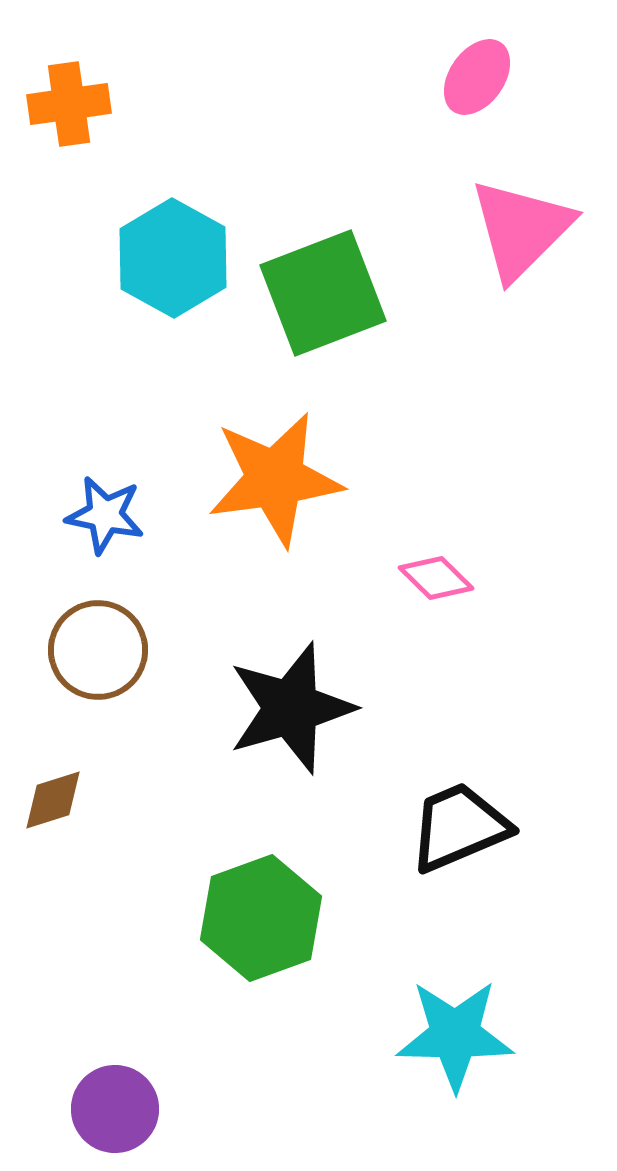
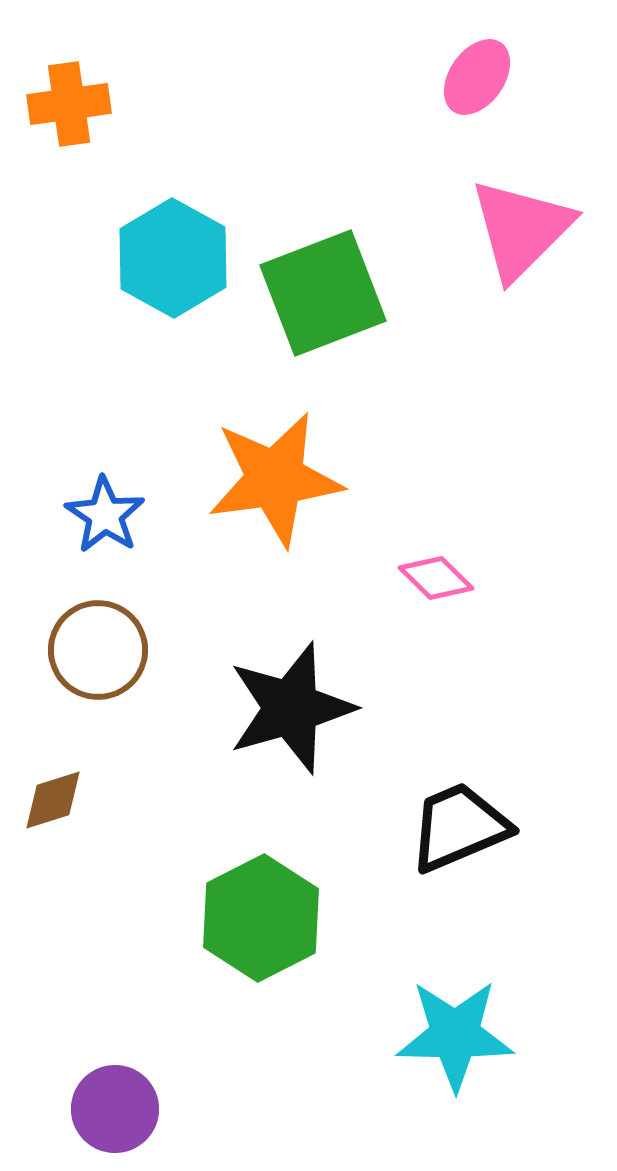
blue star: rotated 22 degrees clockwise
green hexagon: rotated 7 degrees counterclockwise
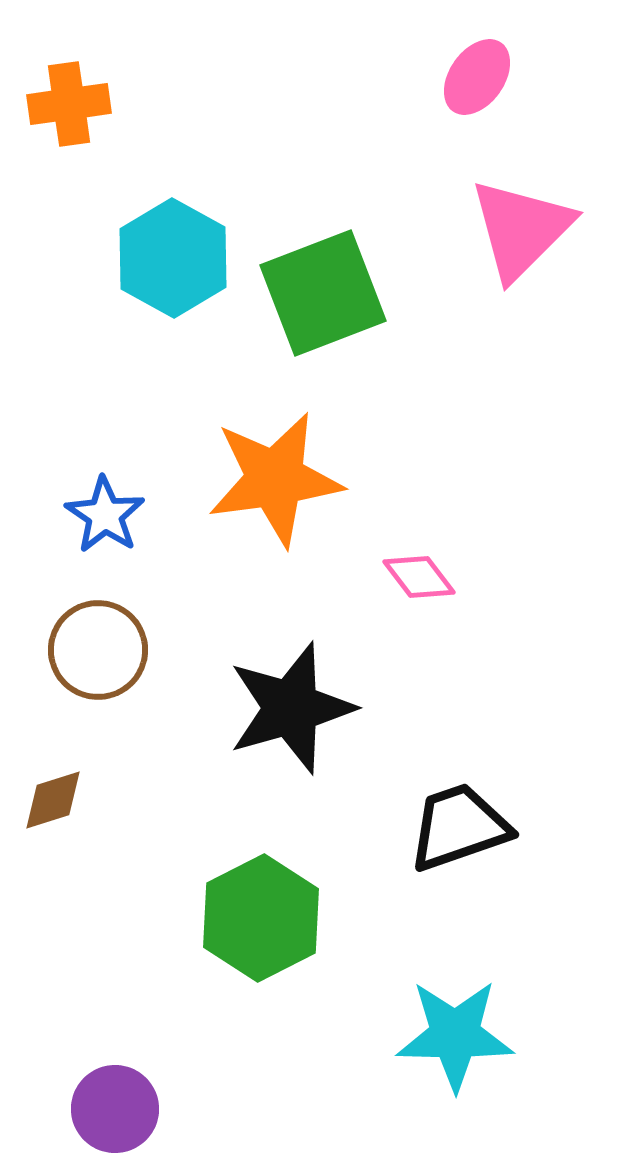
pink diamond: moved 17 px left, 1 px up; rotated 8 degrees clockwise
black trapezoid: rotated 4 degrees clockwise
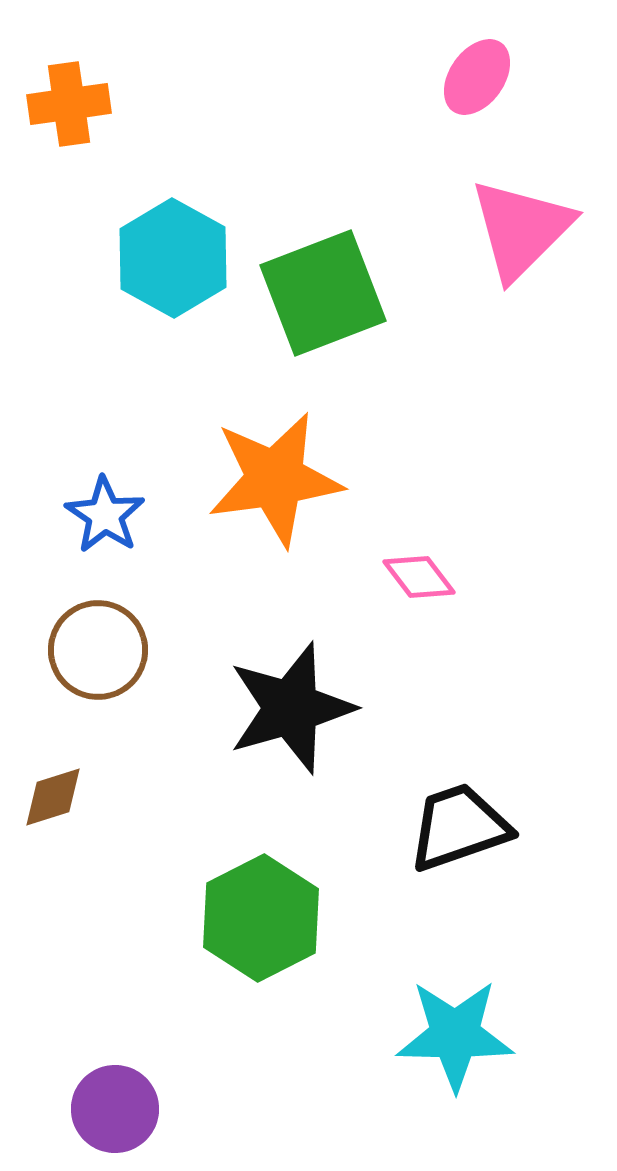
brown diamond: moved 3 px up
